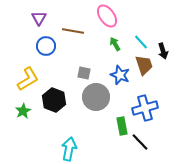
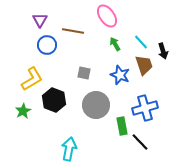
purple triangle: moved 1 px right, 2 px down
blue circle: moved 1 px right, 1 px up
yellow L-shape: moved 4 px right
gray circle: moved 8 px down
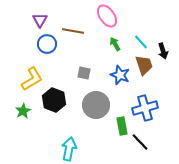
blue circle: moved 1 px up
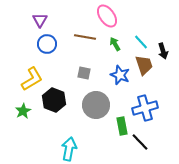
brown line: moved 12 px right, 6 px down
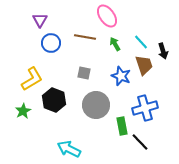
blue circle: moved 4 px right, 1 px up
blue star: moved 1 px right, 1 px down
cyan arrow: rotated 75 degrees counterclockwise
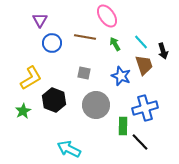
blue circle: moved 1 px right
yellow L-shape: moved 1 px left, 1 px up
green rectangle: moved 1 px right; rotated 12 degrees clockwise
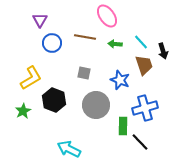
green arrow: rotated 56 degrees counterclockwise
blue star: moved 1 px left, 4 px down
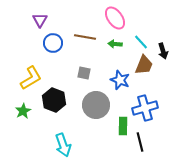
pink ellipse: moved 8 px right, 2 px down
blue circle: moved 1 px right
brown trapezoid: rotated 40 degrees clockwise
black line: rotated 30 degrees clockwise
cyan arrow: moved 6 px left, 4 px up; rotated 135 degrees counterclockwise
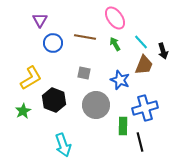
green arrow: rotated 56 degrees clockwise
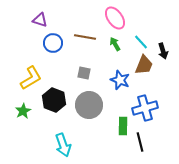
purple triangle: rotated 42 degrees counterclockwise
gray circle: moved 7 px left
